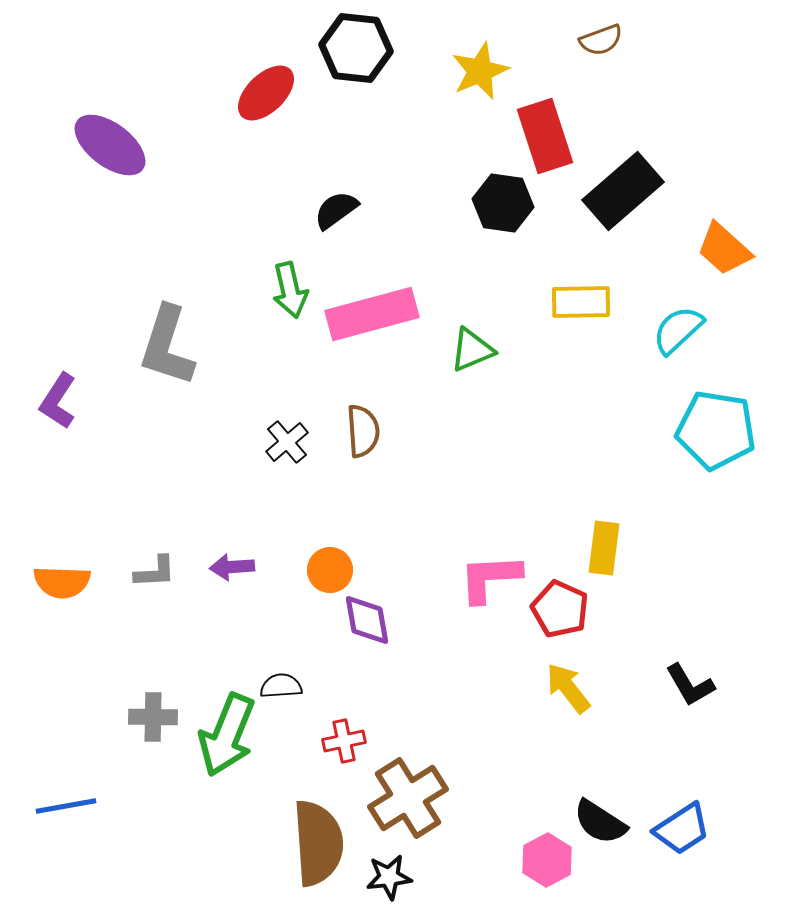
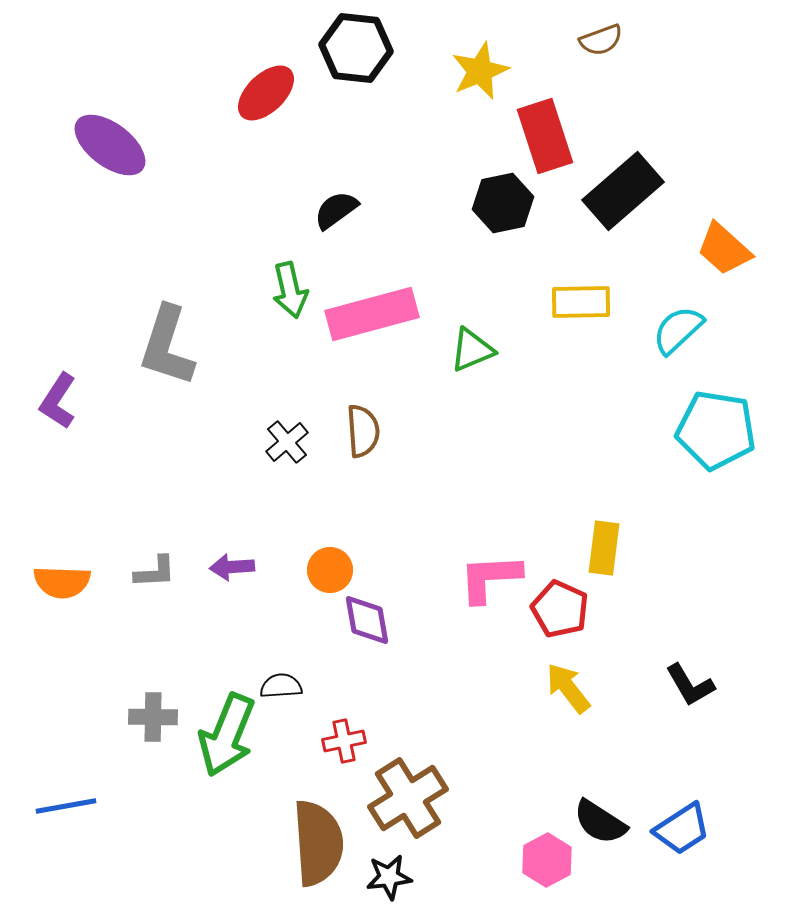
black hexagon at (503, 203): rotated 20 degrees counterclockwise
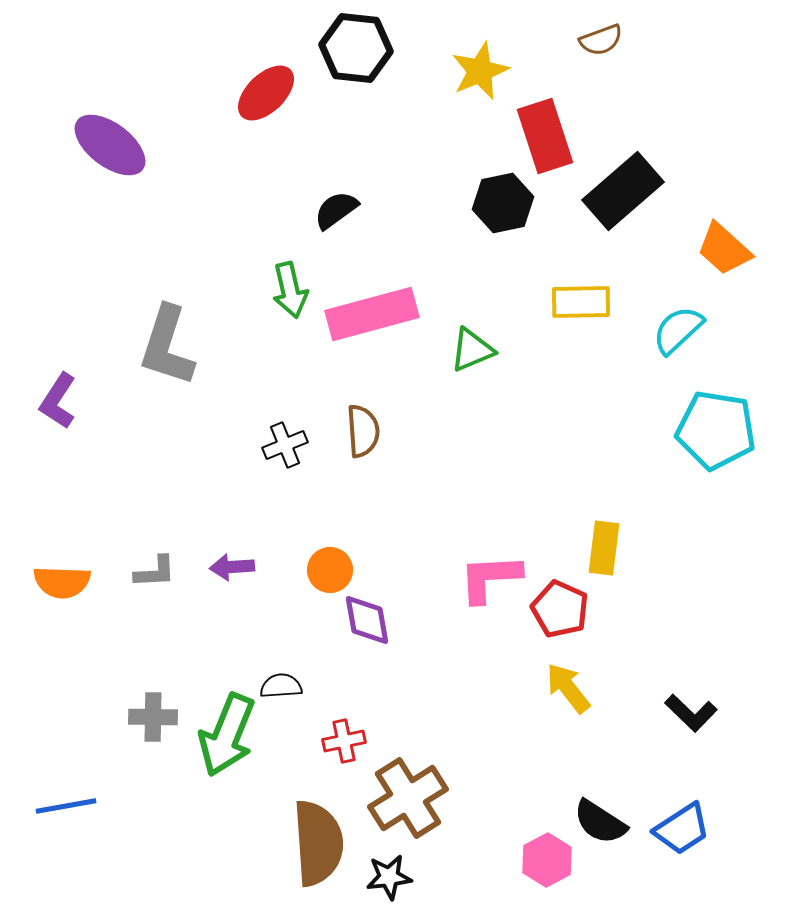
black cross at (287, 442): moved 2 px left, 3 px down; rotated 18 degrees clockwise
black L-shape at (690, 685): moved 1 px right, 28 px down; rotated 16 degrees counterclockwise
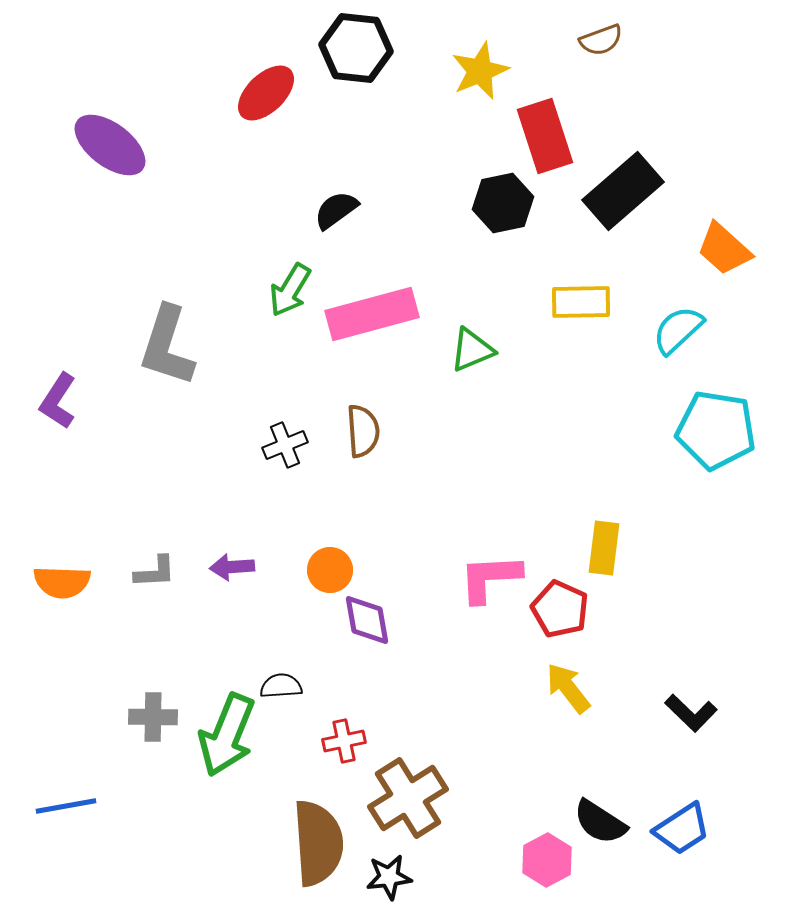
green arrow at (290, 290): rotated 44 degrees clockwise
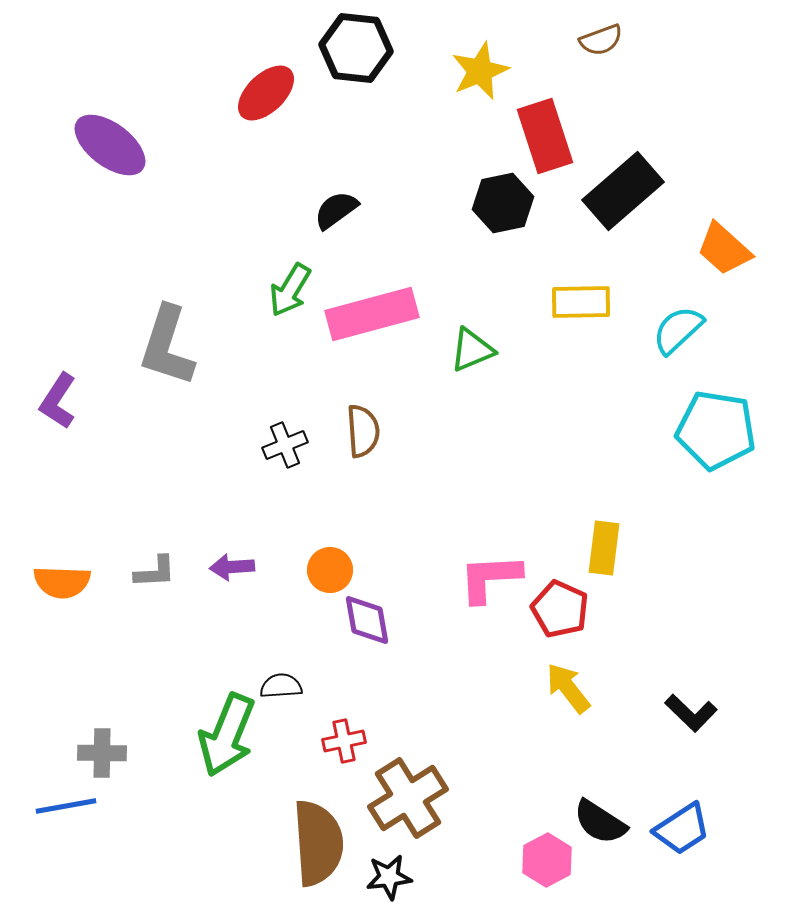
gray cross at (153, 717): moved 51 px left, 36 px down
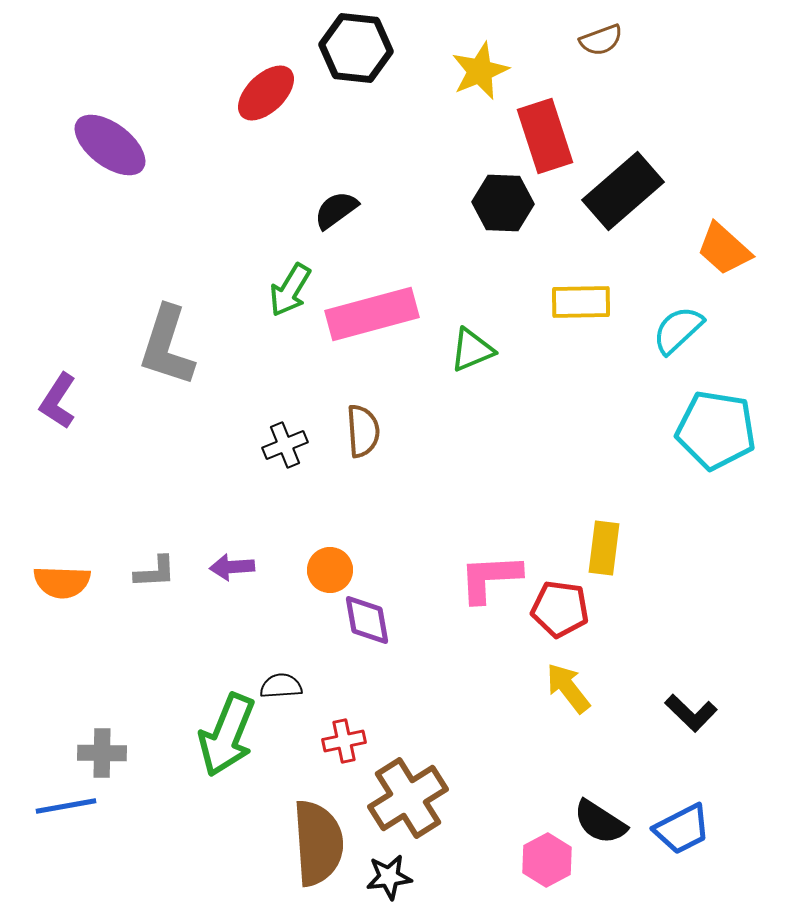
black hexagon at (503, 203): rotated 14 degrees clockwise
red pentagon at (560, 609): rotated 16 degrees counterclockwise
blue trapezoid at (682, 829): rotated 6 degrees clockwise
